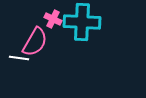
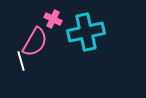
cyan cross: moved 4 px right, 10 px down; rotated 15 degrees counterclockwise
white line: moved 2 px right, 3 px down; rotated 66 degrees clockwise
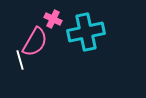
white line: moved 1 px left, 1 px up
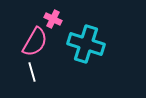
cyan cross: moved 12 px down; rotated 30 degrees clockwise
white line: moved 12 px right, 12 px down
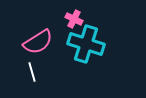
pink cross: moved 21 px right
pink semicircle: moved 3 px right; rotated 28 degrees clockwise
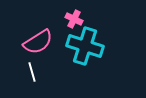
cyan cross: moved 1 px left, 2 px down
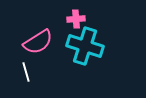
pink cross: moved 2 px right; rotated 30 degrees counterclockwise
white line: moved 6 px left
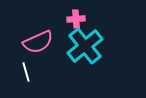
pink semicircle: rotated 8 degrees clockwise
cyan cross: rotated 33 degrees clockwise
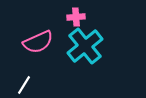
pink cross: moved 2 px up
white line: moved 2 px left, 13 px down; rotated 48 degrees clockwise
